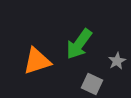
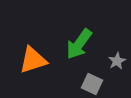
orange triangle: moved 4 px left, 1 px up
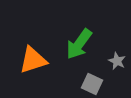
gray star: rotated 18 degrees counterclockwise
